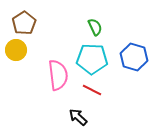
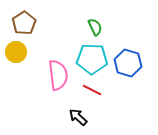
yellow circle: moved 2 px down
blue hexagon: moved 6 px left, 6 px down
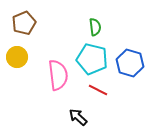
brown pentagon: rotated 10 degrees clockwise
green semicircle: rotated 18 degrees clockwise
yellow circle: moved 1 px right, 5 px down
cyan pentagon: rotated 12 degrees clockwise
blue hexagon: moved 2 px right
red line: moved 6 px right
